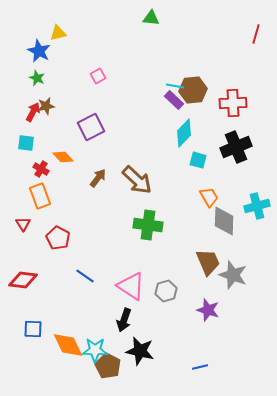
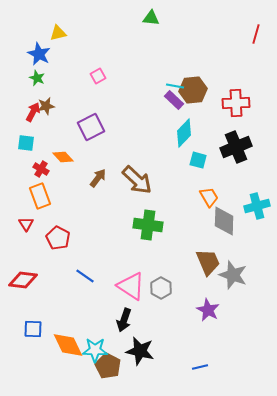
blue star at (39, 51): moved 3 px down
red cross at (233, 103): moved 3 px right
red triangle at (23, 224): moved 3 px right
gray hexagon at (166, 291): moved 5 px left, 3 px up; rotated 15 degrees counterclockwise
purple star at (208, 310): rotated 10 degrees clockwise
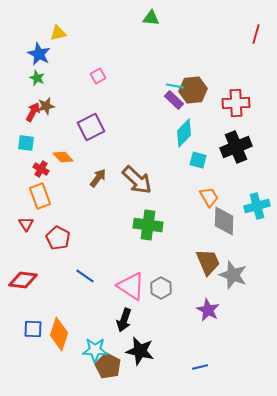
orange diamond at (68, 345): moved 9 px left, 11 px up; rotated 44 degrees clockwise
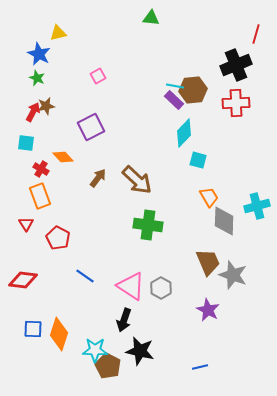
black cross at (236, 147): moved 82 px up
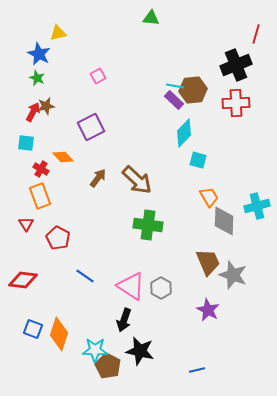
blue square at (33, 329): rotated 18 degrees clockwise
blue line at (200, 367): moved 3 px left, 3 px down
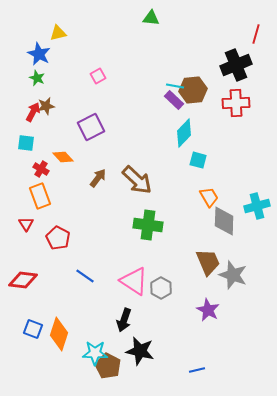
pink triangle at (131, 286): moved 3 px right, 5 px up
cyan star at (95, 350): moved 3 px down
